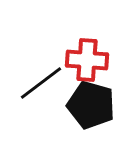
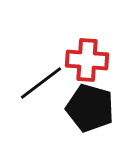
black pentagon: moved 1 px left, 3 px down
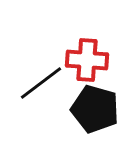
black pentagon: moved 5 px right, 1 px down
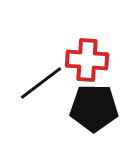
black pentagon: moved 1 px left, 1 px up; rotated 15 degrees counterclockwise
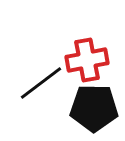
red cross: rotated 15 degrees counterclockwise
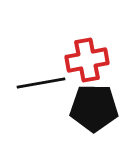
black line: rotated 27 degrees clockwise
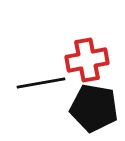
black pentagon: rotated 9 degrees clockwise
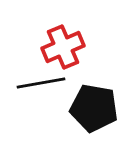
red cross: moved 24 px left, 13 px up; rotated 12 degrees counterclockwise
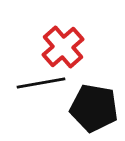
red cross: rotated 18 degrees counterclockwise
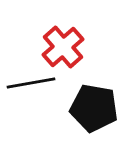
black line: moved 10 px left
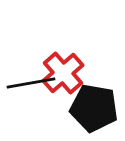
red cross: moved 26 px down
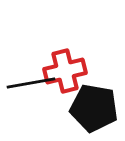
red cross: moved 2 px right, 2 px up; rotated 27 degrees clockwise
